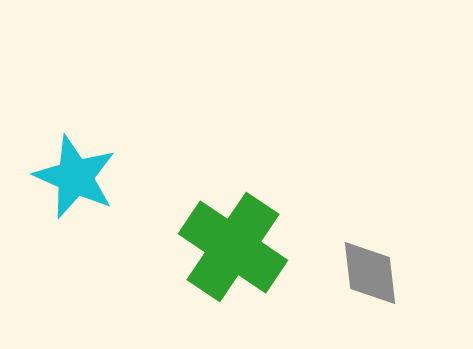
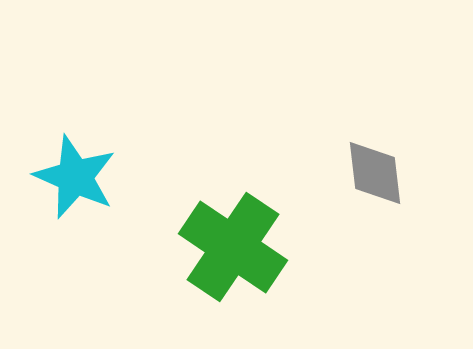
gray diamond: moved 5 px right, 100 px up
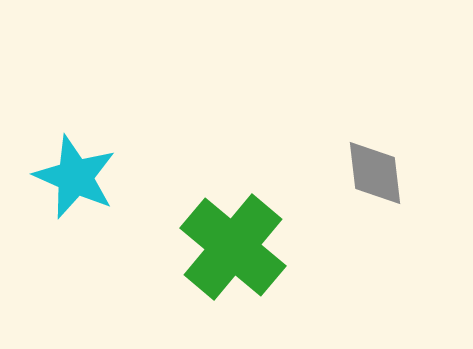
green cross: rotated 6 degrees clockwise
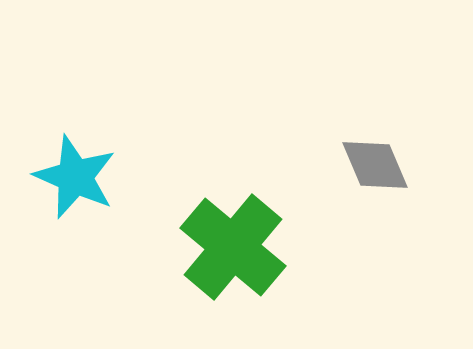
gray diamond: moved 8 px up; rotated 16 degrees counterclockwise
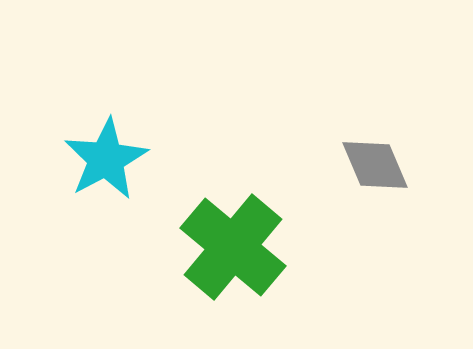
cyan star: moved 31 px right, 18 px up; rotated 20 degrees clockwise
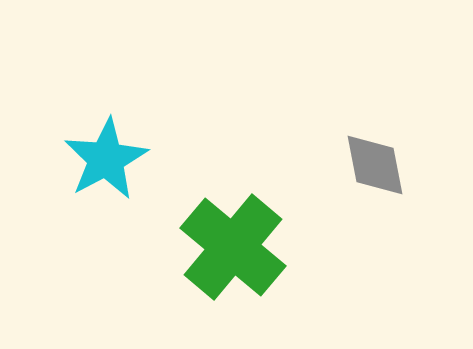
gray diamond: rotated 12 degrees clockwise
